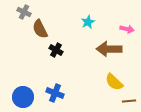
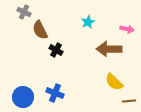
brown semicircle: moved 1 px down
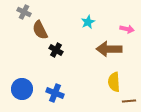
yellow semicircle: rotated 42 degrees clockwise
blue circle: moved 1 px left, 8 px up
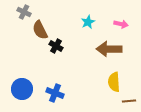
pink arrow: moved 6 px left, 5 px up
black cross: moved 4 px up
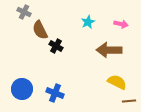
brown arrow: moved 1 px down
yellow semicircle: moved 3 px right; rotated 120 degrees clockwise
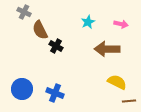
brown arrow: moved 2 px left, 1 px up
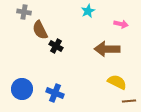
gray cross: rotated 16 degrees counterclockwise
cyan star: moved 11 px up
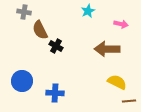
blue circle: moved 8 px up
blue cross: rotated 18 degrees counterclockwise
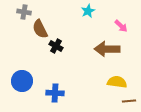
pink arrow: moved 2 px down; rotated 32 degrees clockwise
brown semicircle: moved 1 px up
yellow semicircle: rotated 18 degrees counterclockwise
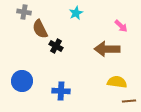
cyan star: moved 12 px left, 2 px down
blue cross: moved 6 px right, 2 px up
